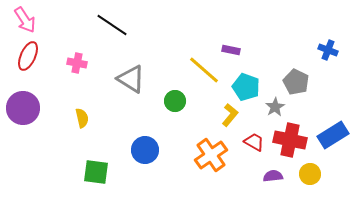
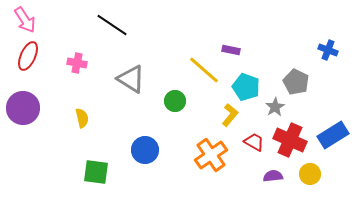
red cross: rotated 12 degrees clockwise
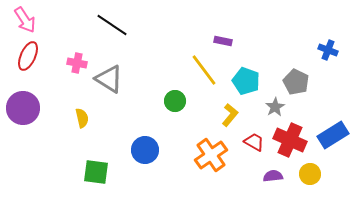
purple rectangle: moved 8 px left, 9 px up
yellow line: rotated 12 degrees clockwise
gray triangle: moved 22 px left
cyan pentagon: moved 6 px up
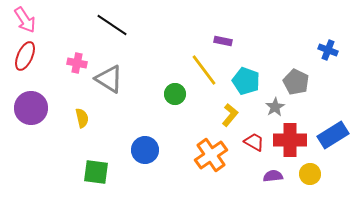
red ellipse: moved 3 px left
green circle: moved 7 px up
purple circle: moved 8 px right
red cross: rotated 24 degrees counterclockwise
